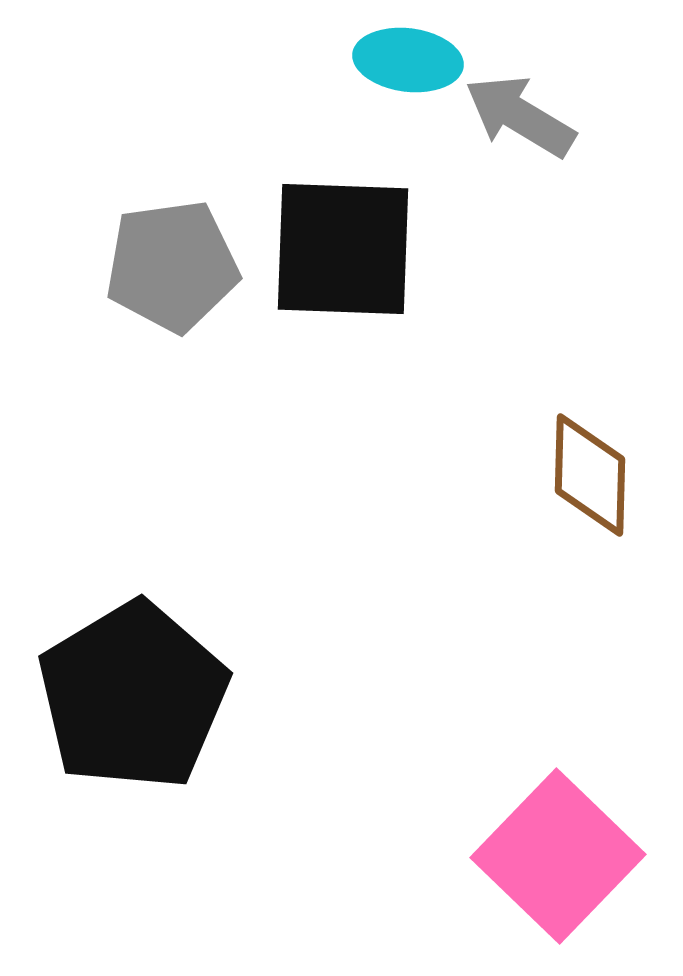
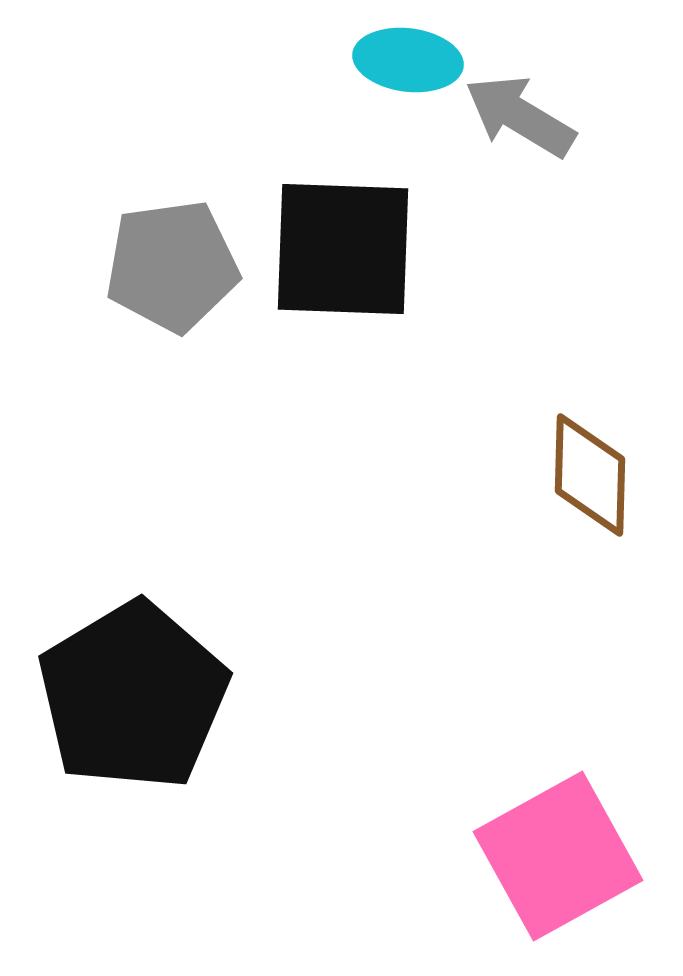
pink square: rotated 17 degrees clockwise
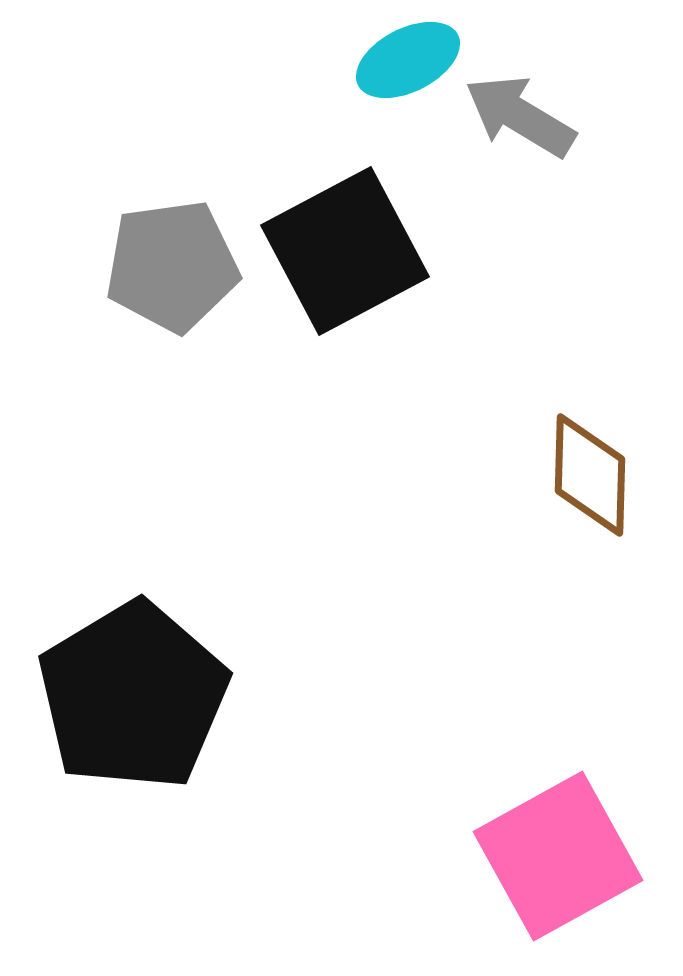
cyan ellipse: rotated 34 degrees counterclockwise
black square: moved 2 px right, 2 px down; rotated 30 degrees counterclockwise
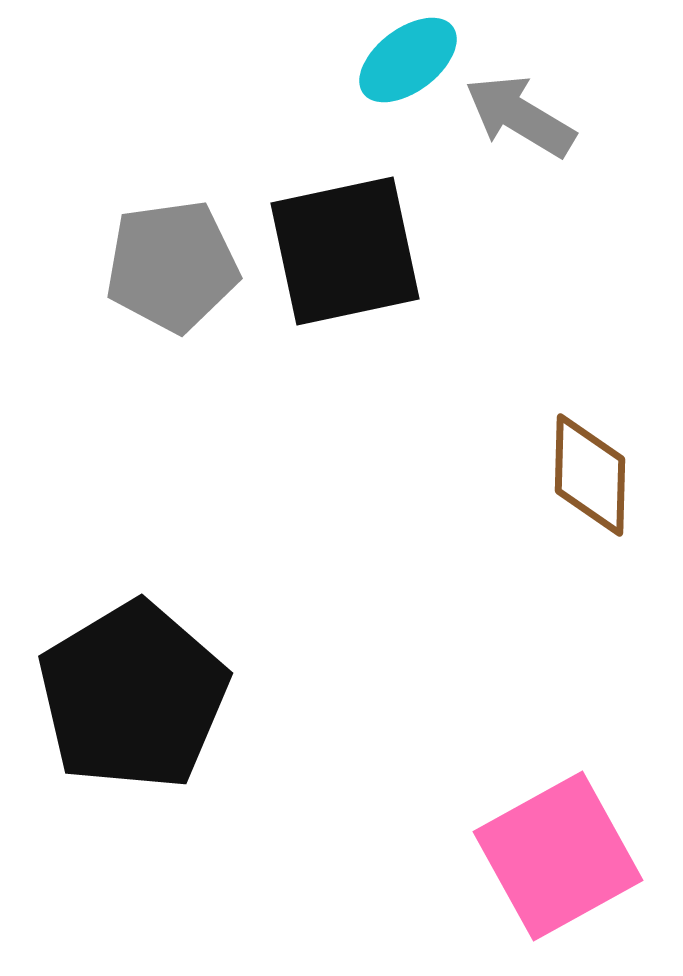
cyan ellipse: rotated 10 degrees counterclockwise
black square: rotated 16 degrees clockwise
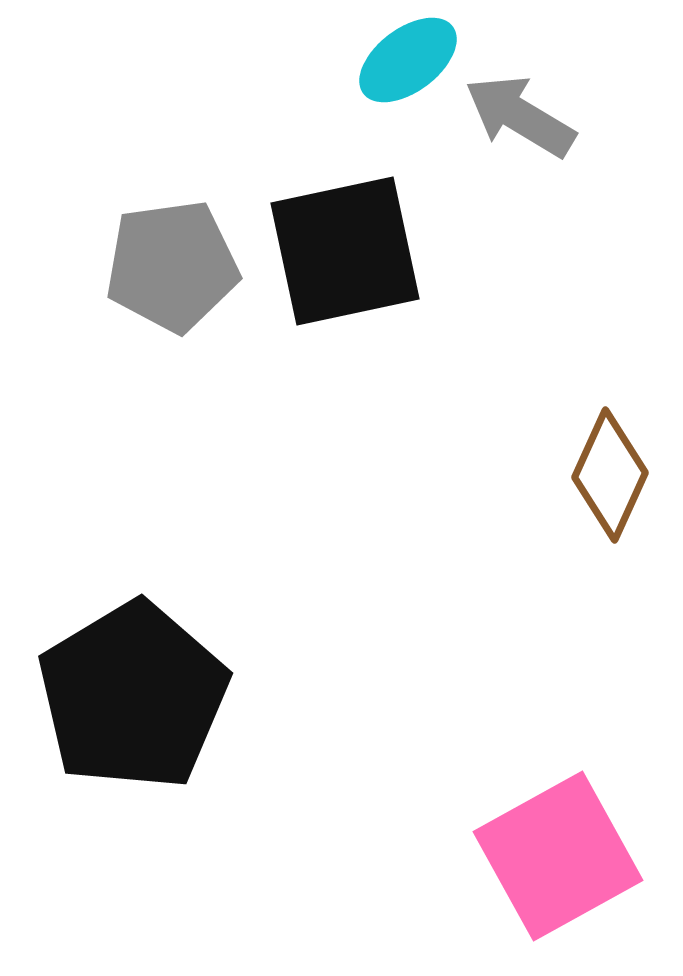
brown diamond: moved 20 px right; rotated 23 degrees clockwise
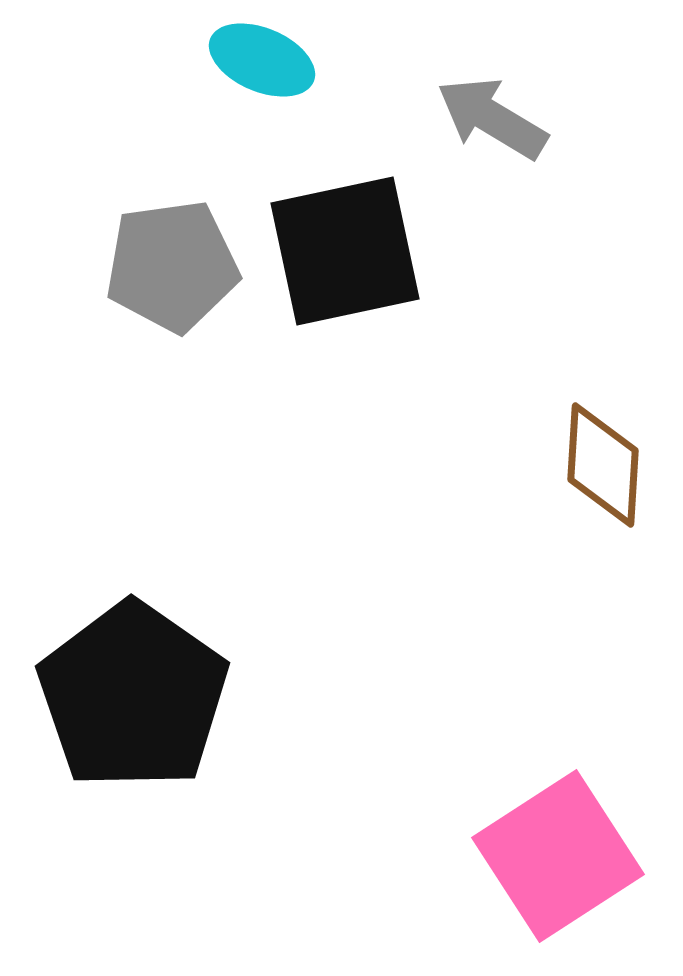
cyan ellipse: moved 146 px left; rotated 60 degrees clockwise
gray arrow: moved 28 px left, 2 px down
brown diamond: moved 7 px left, 10 px up; rotated 21 degrees counterclockwise
black pentagon: rotated 6 degrees counterclockwise
pink square: rotated 4 degrees counterclockwise
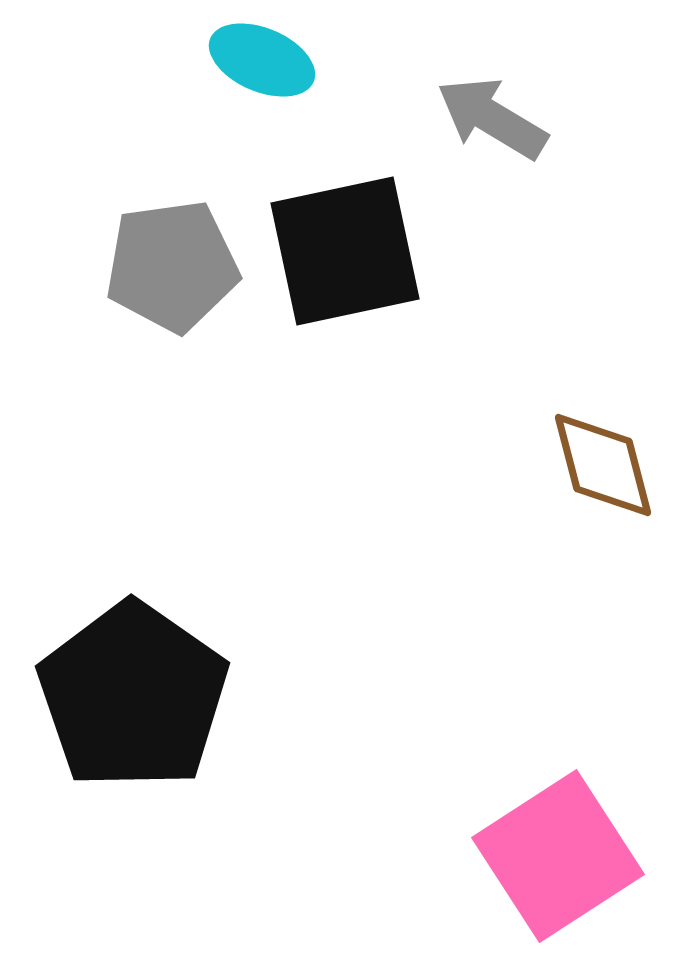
brown diamond: rotated 18 degrees counterclockwise
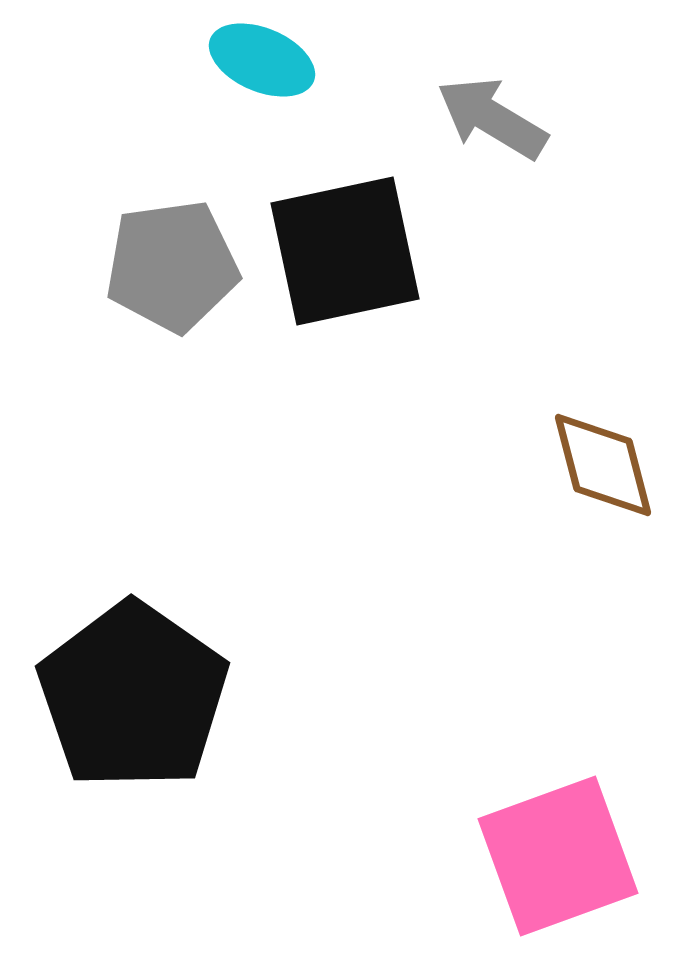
pink square: rotated 13 degrees clockwise
